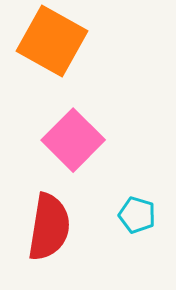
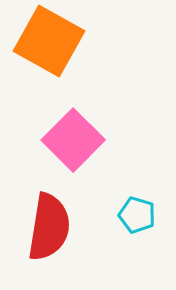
orange square: moved 3 px left
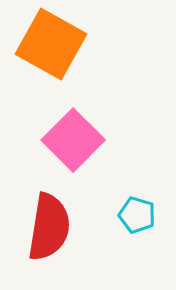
orange square: moved 2 px right, 3 px down
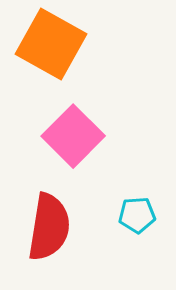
pink square: moved 4 px up
cyan pentagon: rotated 21 degrees counterclockwise
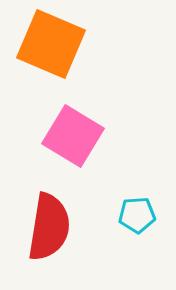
orange square: rotated 6 degrees counterclockwise
pink square: rotated 14 degrees counterclockwise
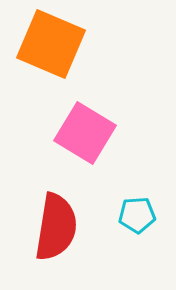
pink square: moved 12 px right, 3 px up
red semicircle: moved 7 px right
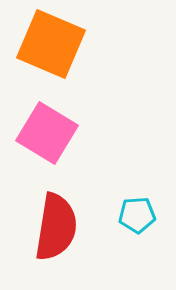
pink square: moved 38 px left
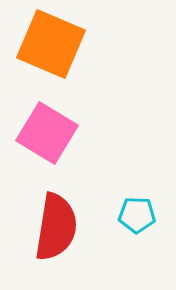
cyan pentagon: rotated 6 degrees clockwise
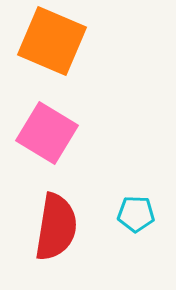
orange square: moved 1 px right, 3 px up
cyan pentagon: moved 1 px left, 1 px up
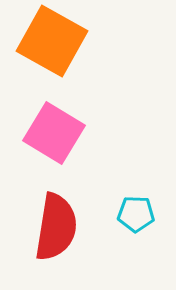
orange square: rotated 6 degrees clockwise
pink square: moved 7 px right
